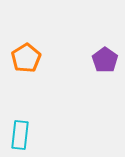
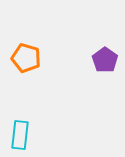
orange pentagon: rotated 24 degrees counterclockwise
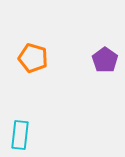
orange pentagon: moved 7 px right
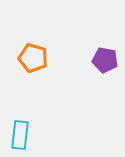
purple pentagon: rotated 25 degrees counterclockwise
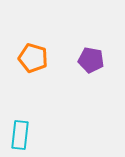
purple pentagon: moved 14 px left
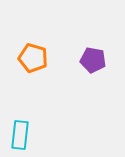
purple pentagon: moved 2 px right
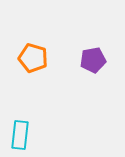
purple pentagon: rotated 20 degrees counterclockwise
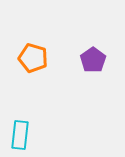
purple pentagon: rotated 25 degrees counterclockwise
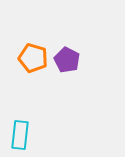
purple pentagon: moved 26 px left; rotated 10 degrees counterclockwise
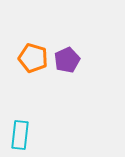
purple pentagon: rotated 20 degrees clockwise
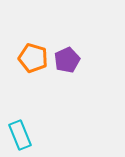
cyan rectangle: rotated 28 degrees counterclockwise
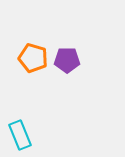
purple pentagon: rotated 25 degrees clockwise
